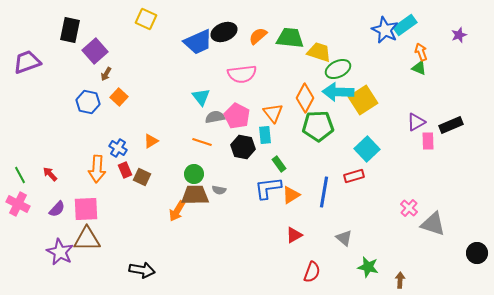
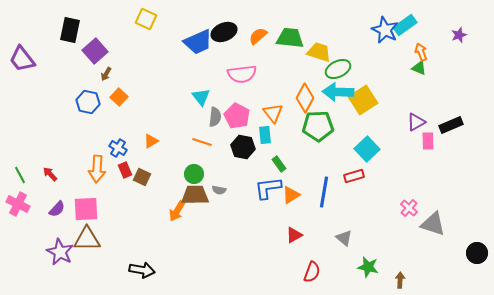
purple trapezoid at (27, 62): moved 5 px left, 3 px up; rotated 108 degrees counterclockwise
gray semicircle at (215, 117): rotated 108 degrees clockwise
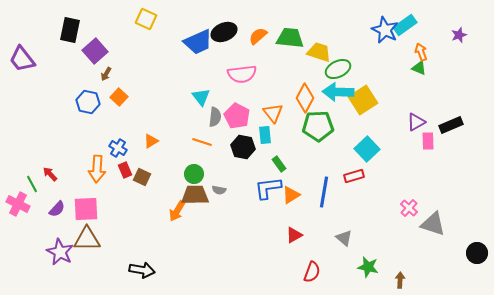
green line at (20, 175): moved 12 px right, 9 px down
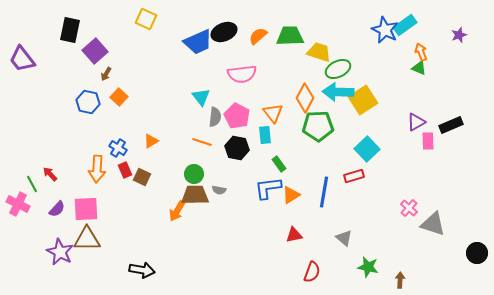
green trapezoid at (290, 38): moved 2 px up; rotated 8 degrees counterclockwise
black hexagon at (243, 147): moved 6 px left, 1 px down
red triangle at (294, 235): rotated 18 degrees clockwise
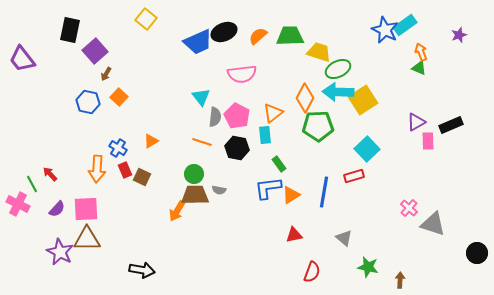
yellow square at (146, 19): rotated 15 degrees clockwise
orange triangle at (273, 113): rotated 30 degrees clockwise
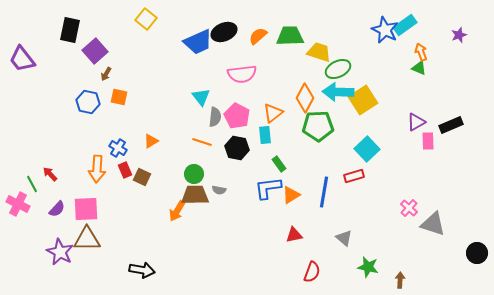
orange square at (119, 97): rotated 30 degrees counterclockwise
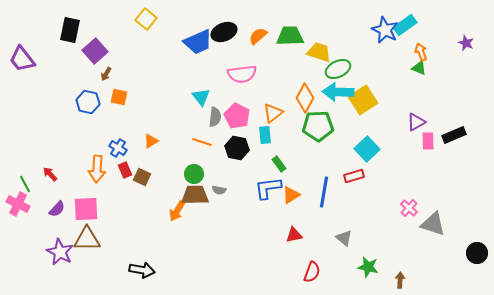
purple star at (459, 35): moved 7 px right, 8 px down; rotated 28 degrees counterclockwise
black rectangle at (451, 125): moved 3 px right, 10 px down
green line at (32, 184): moved 7 px left
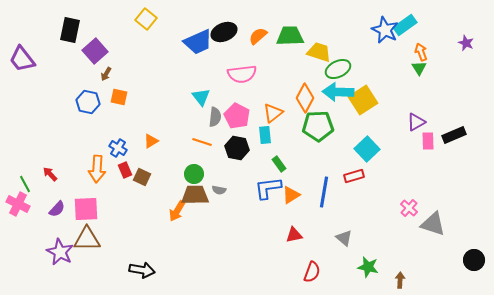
green triangle at (419, 68): rotated 35 degrees clockwise
black circle at (477, 253): moved 3 px left, 7 px down
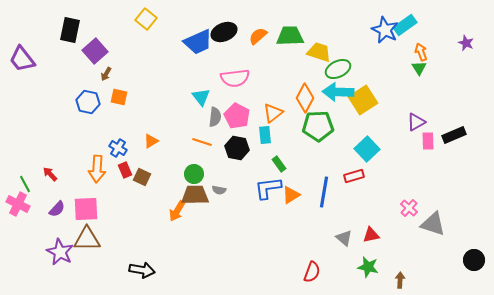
pink semicircle at (242, 74): moved 7 px left, 4 px down
red triangle at (294, 235): moved 77 px right
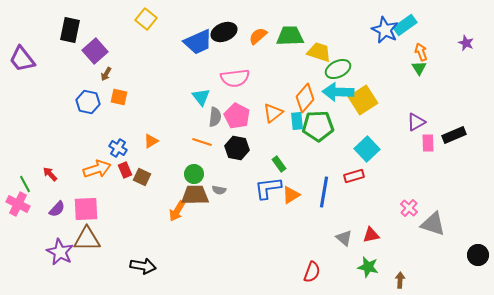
orange diamond at (305, 98): rotated 12 degrees clockwise
cyan rectangle at (265, 135): moved 32 px right, 14 px up
pink rectangle at (428, 141): moved 2 px down
orange arrow at (97, 169): rotated 112 degrees counterclockwise
black circle at (474, 260): moved 4 px right, 5 px up
black arrow at (142, 270): moved 1 px right, 4 px up
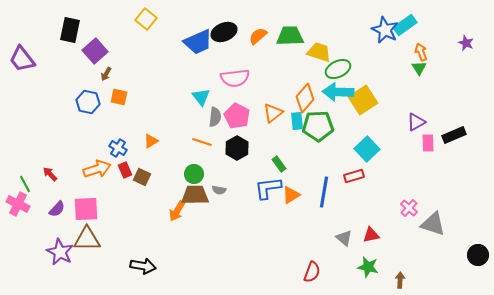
black hexagon at (237, 148): rotated 20 degrees clockwise
